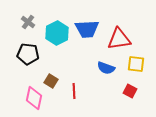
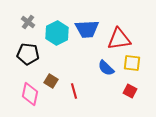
yellow square: moved 4 px left, 1 px up
blue semicircle: rotated 24 degrees clockwise
red line: rotated 14 degrees counterclockwise
pink diamond: moved 4 px left, 4 px up
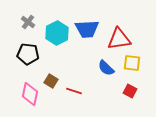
red line: rotated 56 degrees counterclockwise
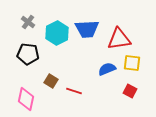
blue semicircle: moved 1 px right, 1 px down; rotated 114 degrees clockwise
pink diamond: moved 4 px left, 5 px down
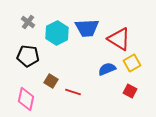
blue trapezoid: moved 1 px up
red triangle: rotated 40 degrees clockwise
black pentagon: moved 2 px down
yellow square: rotated 36 degrees counterclockwise
red line: moved 1 px left, 1 px down
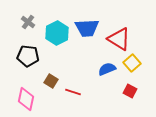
yellow square: rotated 12 degrees counterclockwise
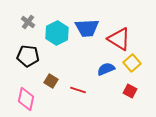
blue semicircle: moved 1 px left
red line: moved 5 px right, 2 px up
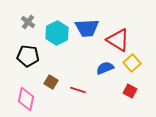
red triangle: moved 1 px left, 1 px down
blue semicircle: moved 1 px left, 1 px up
brown square: moved 1 px down
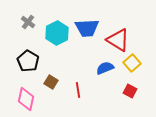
black pentagon: moved 5 px down; rotated 25 degrees clockwise
red line: rotated 63 degrees clockwise
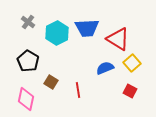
red triangle: moved 1 px up
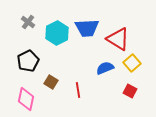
black pentagon: rotated 15 degrees clockwise
